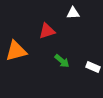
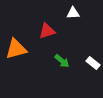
orange triangle: moved 2 px up
white rectangle: moved 4 px up; rotated 16 degrees clockwise
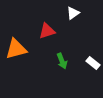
white triangle: rotated 32 degrees counterclockwise
green arrow: rotated 28 degrees clockwise
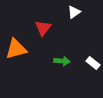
white triangle: moved 1 px right, 1 px up
red triangle: moved 4 px left, 3 px up; rotated 36 degrees counterclockwise
green arrow: rotated 63 degrees counterclockwise
